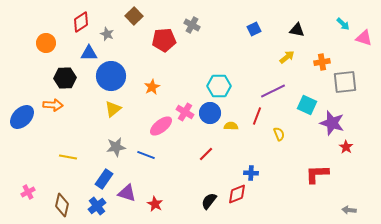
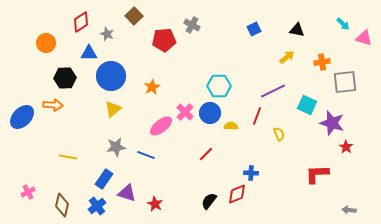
pink cross at (185, 112): rotated 12 degrees clockwise
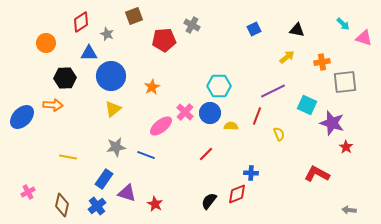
brown square at (134, 16): rotated 24 degrees clockwise
red L-shape at (317, 174): rotated 30 degrees clockwise
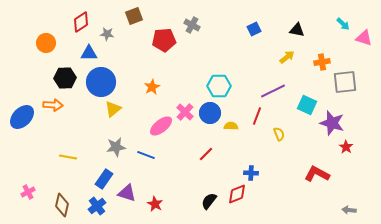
gray star at (107, 34): rotated 16 degrees counterclockwise
blue circle at (111, 76): moved 10 px left, 6 px down
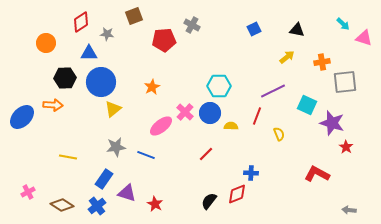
brown diamond at (62, 205): rotated 70 degrees counterclockwise
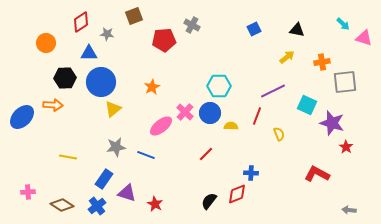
pink cross at (28, 192): rotated 24 degrees clockwise
